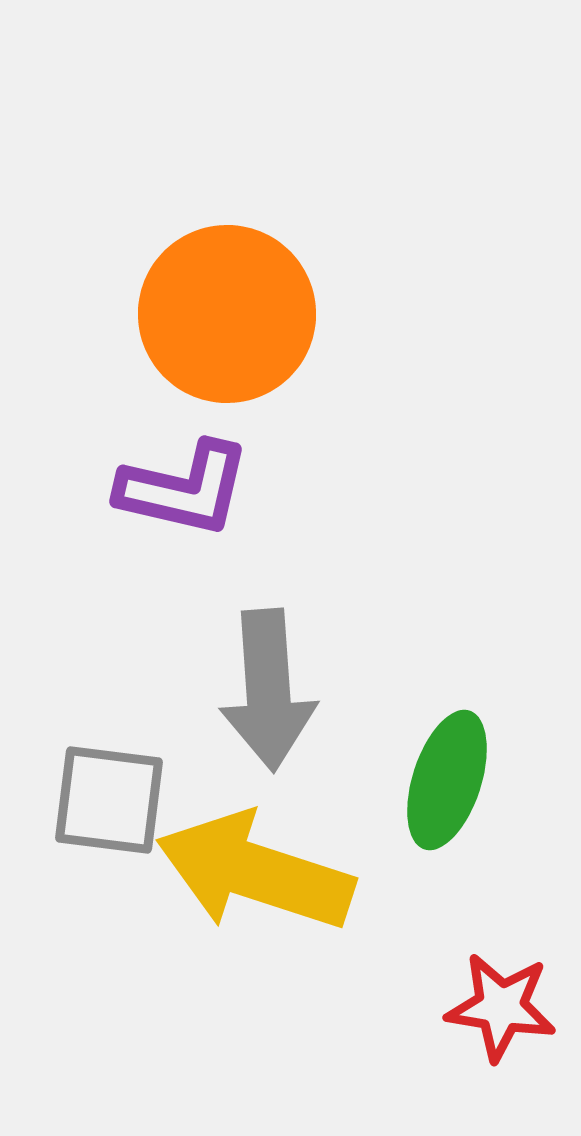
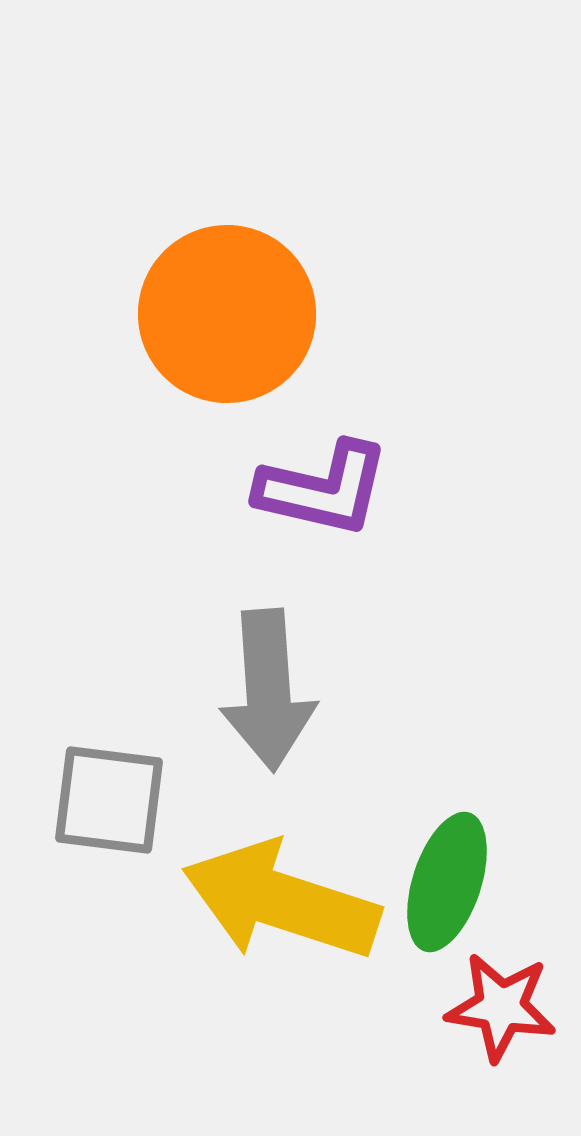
purple L-shape: moved 139 px right
green ellipse: moved 102 px down
yellow arrow: moved 26 px right, 29 px down
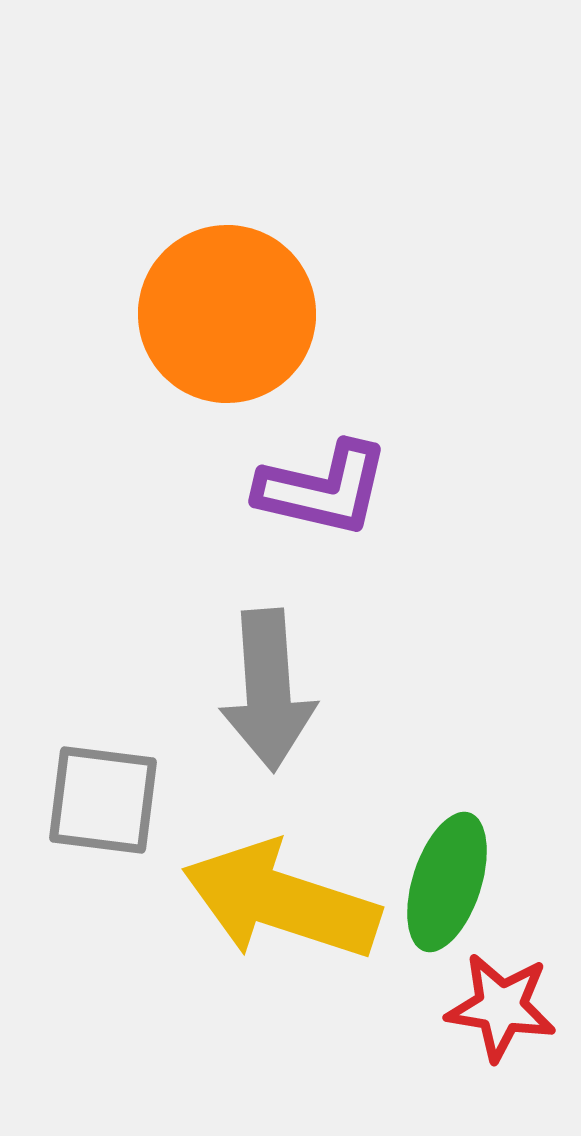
gray square: moved 6 px left
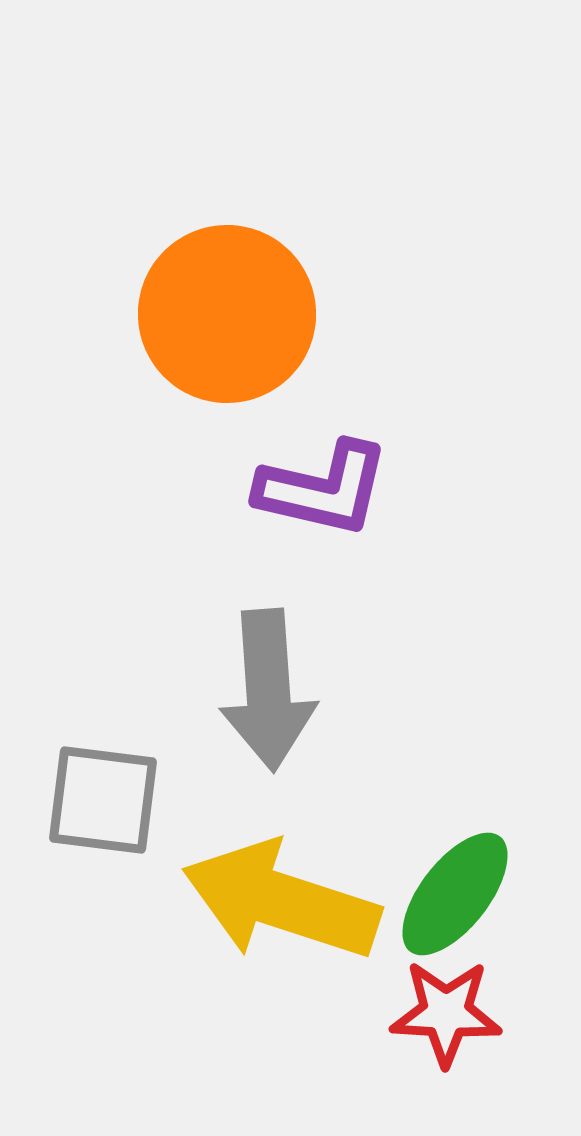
green ellipse: moved 8 px right, 12 px down; rotated 20 degrees clockwise
red star: moved 55 px left, 6 px down; rotated 6 degrees counterclockwise
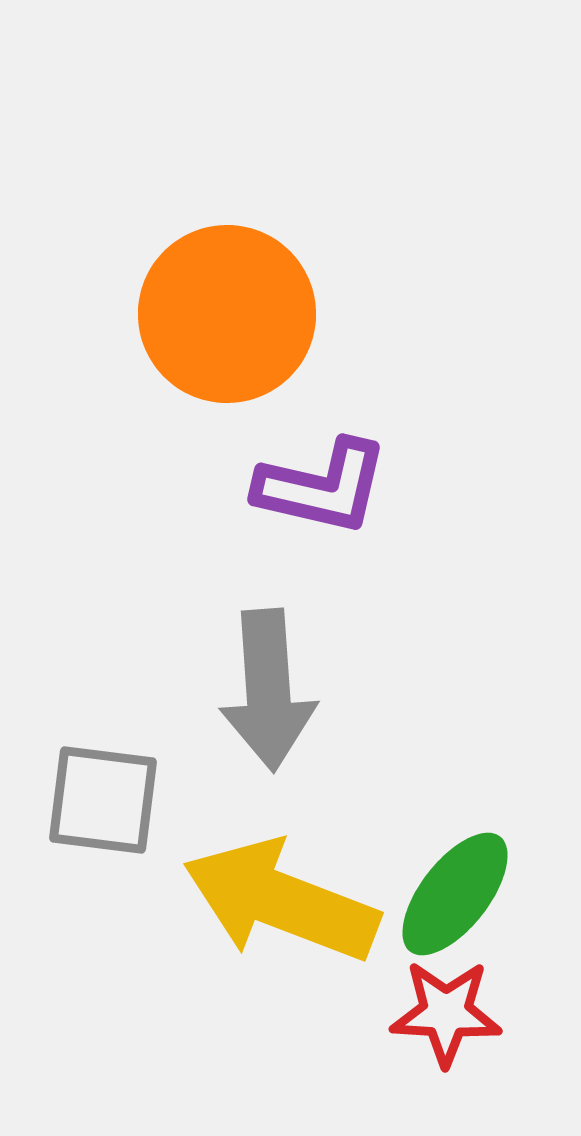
purple L-shape: moved 1 px left, 2 px up
yellow arrow: rotated 3 degrees clockwise
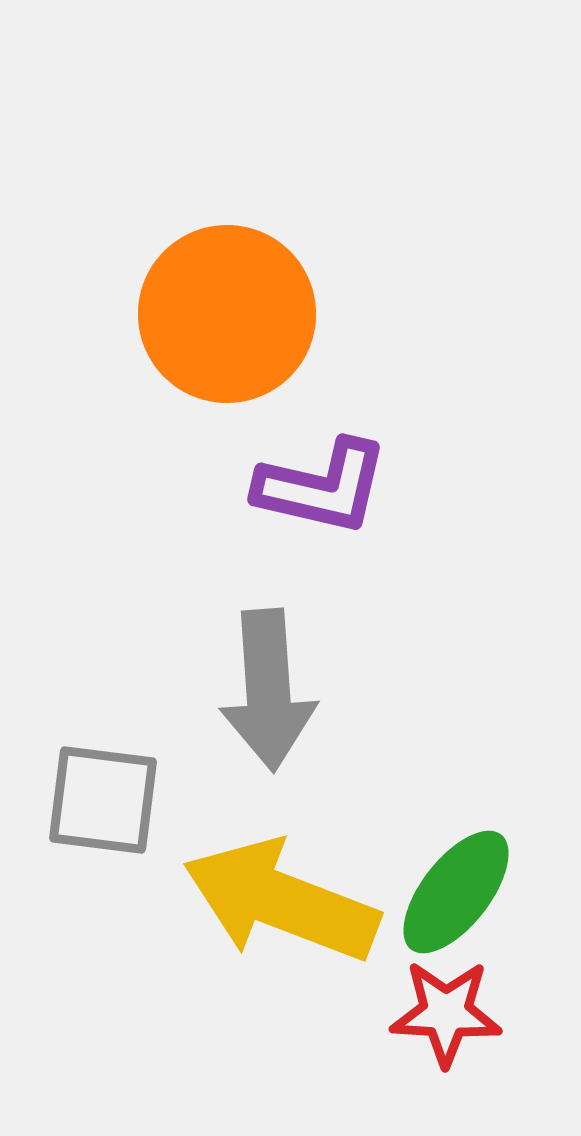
green ellipse: moved 1 px right, 2 px up
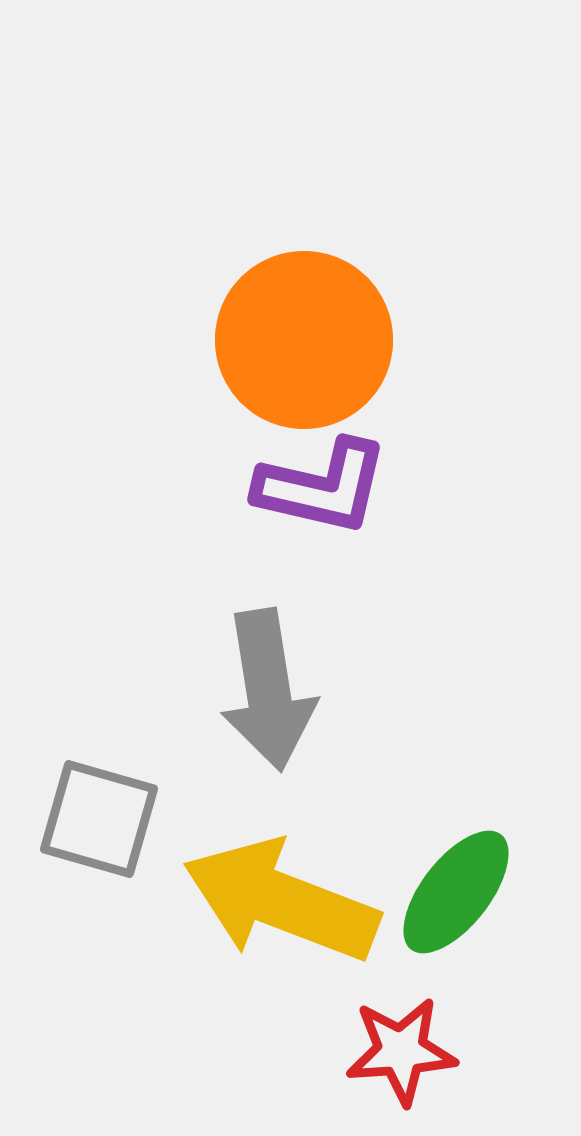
orange circle: moved 77 px right, 26 px down
gray arrow: rotated 5 degrees counterclockwise
gray square: moved 4 px left, 19 px down; rotated 9 degrees clockwise
red star: moved 45 px left, 38 px down; rotated 7 degrees counterclockwise
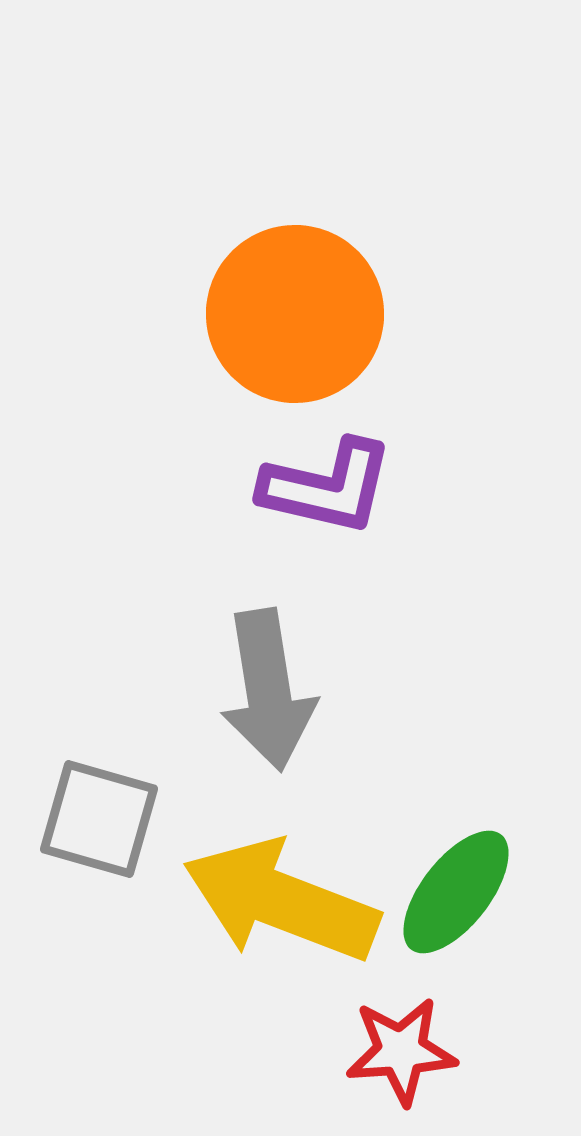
orange circle: moved 9 px left, 26 px up
purple L-shape: moved 5 px right
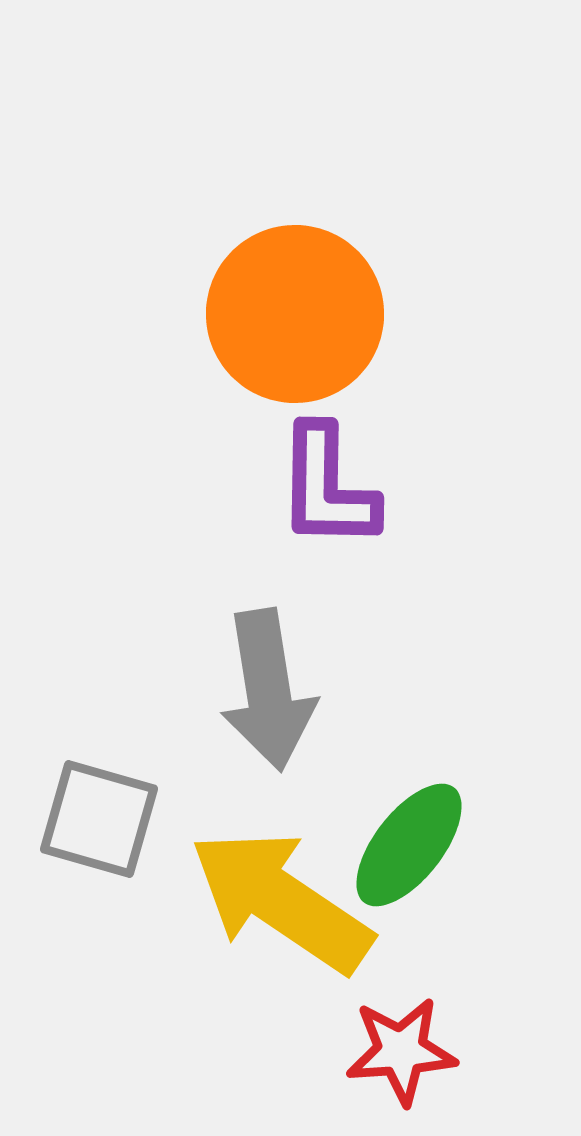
purple L-shape: rotated 78 degrees clockwise
green ellipse: moved 47 px left, 47 px up
yellow arrow: rotated 13 degrees clockwise
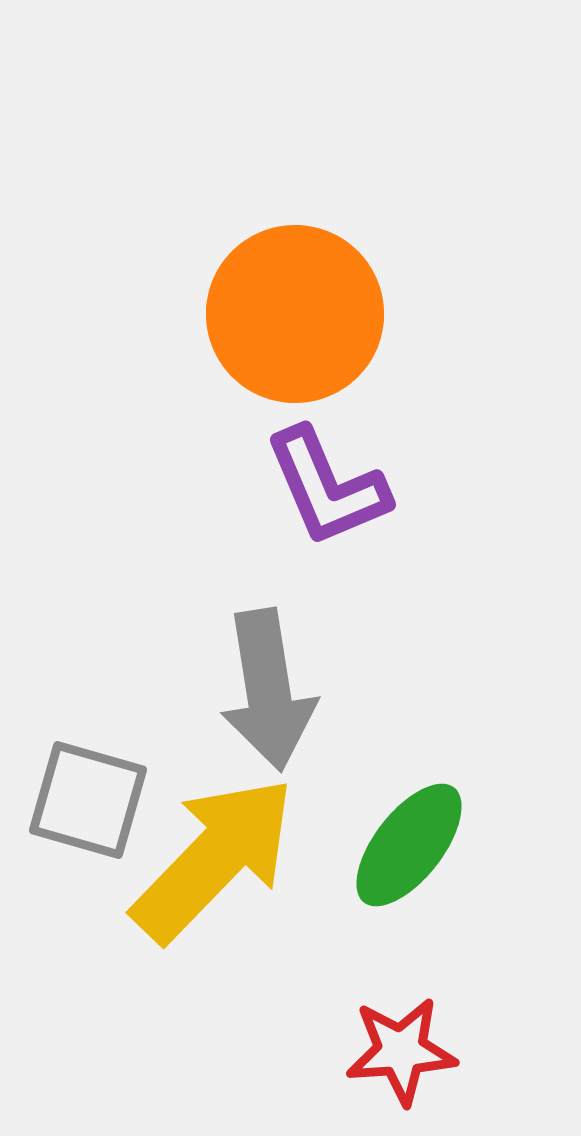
purple L-shape: rotated 24 degrees counterclockwise
gray square: moved 11 px left, 19 px up
yellow arrow: moved 67 px left, 42 px up; rotated 100 degrees clockwise
